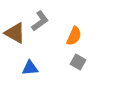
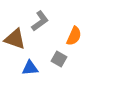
brown triangle: moved 6 px down; rotated 10 degrees counterclockwise
gray square: moved 19 px left, 3 px up
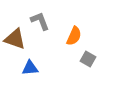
gray L-shape: rotated 75 degrees counterclockwise
gray square: moved 29 px right
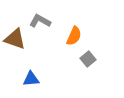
gray L-shape: rotated 40 degrees counterclockwise
gray square: rotated 21 degrees clockwise
blue triangle: moved 1 px right, 11 px down
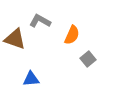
orange semicircle: moved 2 px left, 1 px up
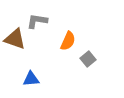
gray L-shape: moved 3 px left; rotated 20 degrees counterclockwise
orange semicircle: moved 4 px left, 6 px down
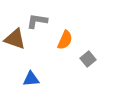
orange semicircle: moved 3 px left, 1 px up
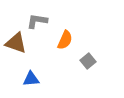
brown triangle: moved 1 px right, 4 px down
gray square: moved 2 px down
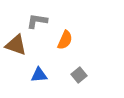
brown triangle: moved 2 px down
gray square: moved 9 px left, 14 px down
blue triangle: moved 8 px right, 4 px up
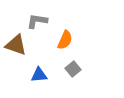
gray square: moved 6 px left, 6 px up
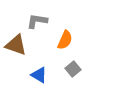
blue triangle: rotated 36 degrees clockwise
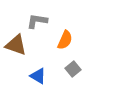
blue triangle: moved 1 px left, 1 px down
